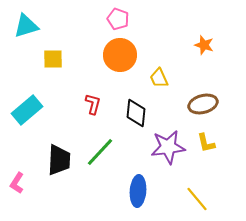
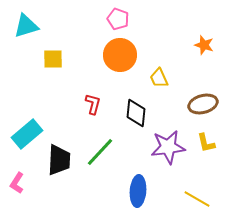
cyan rectangle: moved 24 px down
yellow line: rotated 20 degrees counterclockwise
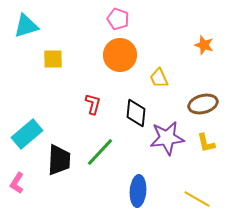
purple star: moved 1 px left, 9 px up
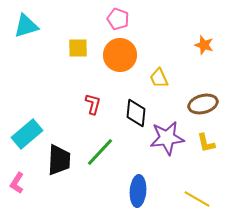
yellow square: moved 25 px right, 11 px up
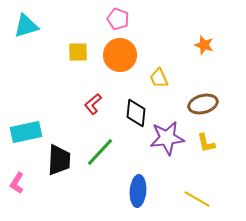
yellow square: moved 4 px down
red L-shape: rotated 145 degrees counterclockwise
cyan rectangle: moved 1 px left, 2 px up; rotated 28 degrees clockwise
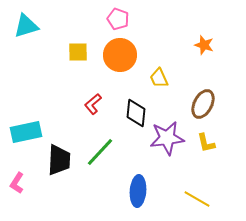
brown ellipse: rotated 48 degrees counterclockwise
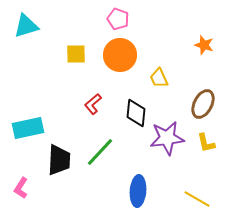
yellow square: moved 2 px left, 2 px down
cyan rectangle: moved 2 px right, 4 px up
pink L-shape: moved 4 px right, 5 px down
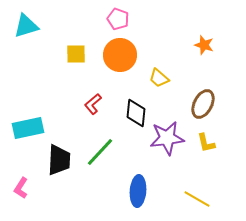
yellow trapezoid: rotated 25 degrees counterclockwise
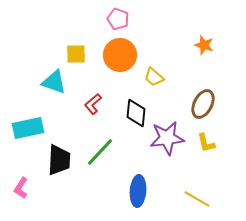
cyan triangle: moved 28 px right, 56 px down; rotated 36 degrees clockwise
yellow trapezoid: moved 5 px left, 1 px up
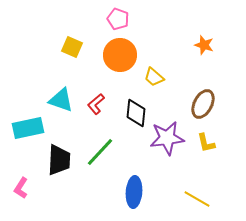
yellow square: moved 4 px left, 7 px up; rotated 25 degrees clockwise
cyan triangle: moved 7 px right, 18 px down
red L-shape: moved 3 px right
blue ellipse: moved 4 px left, 1 px down
